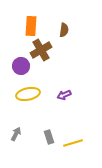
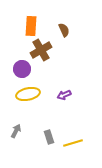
brown semicircle: rotated 32 degrees counterclockwise
purple circle: moved 1 px right, 3 px down
gray arrow: moved 3 px up
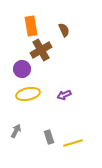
orange rectangle: rotated 12 degrees counterclockwise
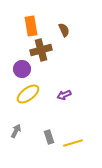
brown cross: rotated 15 degrees clockwise
yellow ellipse: rotated 25 degrees counterclockwise
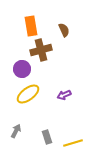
gray rectangle: moved 2 px left
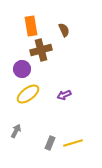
gray rectangle: moved 3 px right, 6 px down; rotated 40 degrees clockwise
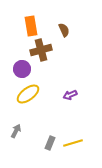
purple arrow: moved 6 px right
